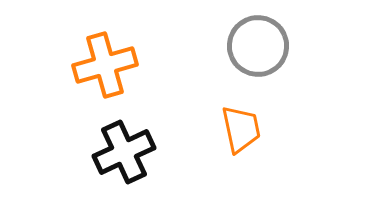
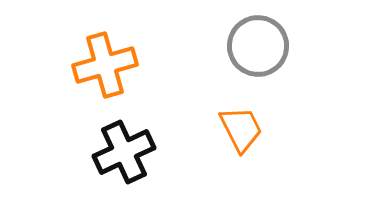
orange trapezoid: rotated 15 degrees counterclockwise
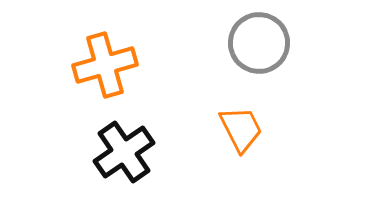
gray circle: moved 1 px right, 3 px up
black cross: rotated 10 degrees counterclockwise
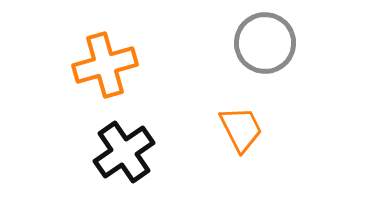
gray circle: moved 6 px right
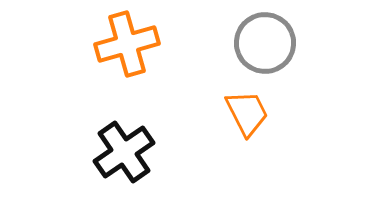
orange cross: moved 22 px right, 21 px up
orange trapezoid: moved 6 px right, 16 px up
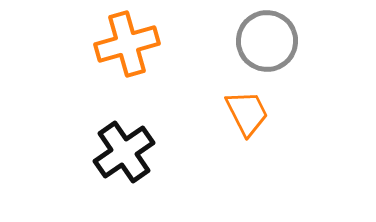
gray circle: moved 2 px right, 2 px up
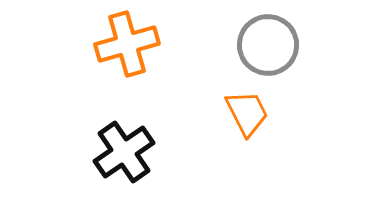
gray circle: moved 1 px right, 4 px down
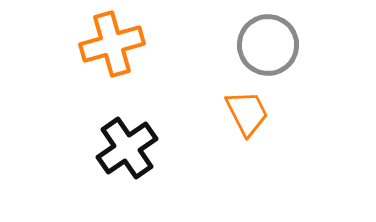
orange cross: moved 15 px left
black cross: moved 3 px right, 4 px up
